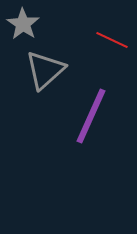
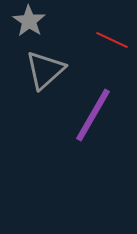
gray star: moved 6 px right, 3 px up
purple line: moved 2 px right, 1 px up; rotated 6 degrees clockwise
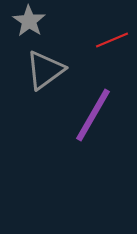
red line: rotated 48 degrees counterclockwise
gray triangle: rotated 6 degrees clockwise
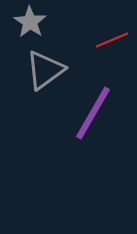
gray star: moved 1 px right, 1 px down
purple line: moved 2 px up
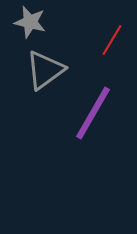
gray star: rotated 20 degrees counterclockwise
red line: rotated 36 degrees counterclockwise
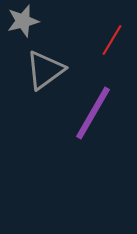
gray star: moved 7 px left, 1 px up; rotated 28 degrees counterclockwise
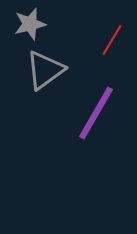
gray star: moved 7 px right, 3 px down
purple line: moved 3 px right
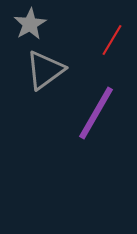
gray star: rotated 16 degrees counterclockwise
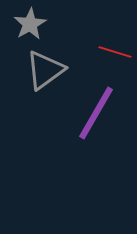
red line: moved 3 px right, 12 px down; rotated 76 degrees clockwise
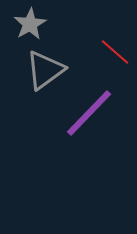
red line: rotated 24 degrees clockwise
purple line: moved 7 px left; rotated 14 degrees clockwise
